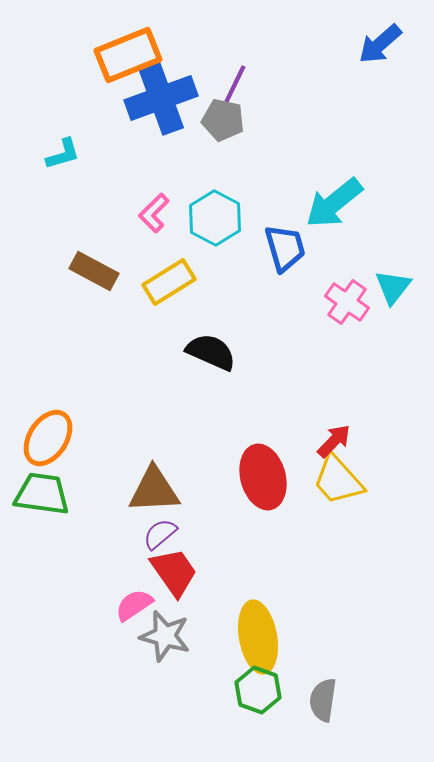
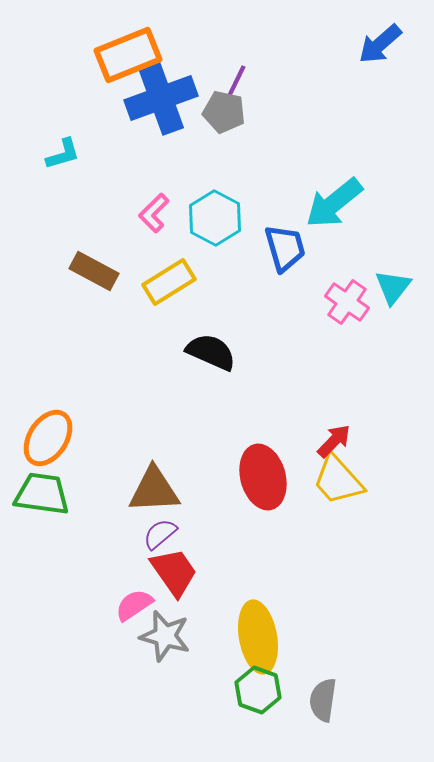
gray pentagon: moved 1 px right, 8 px up
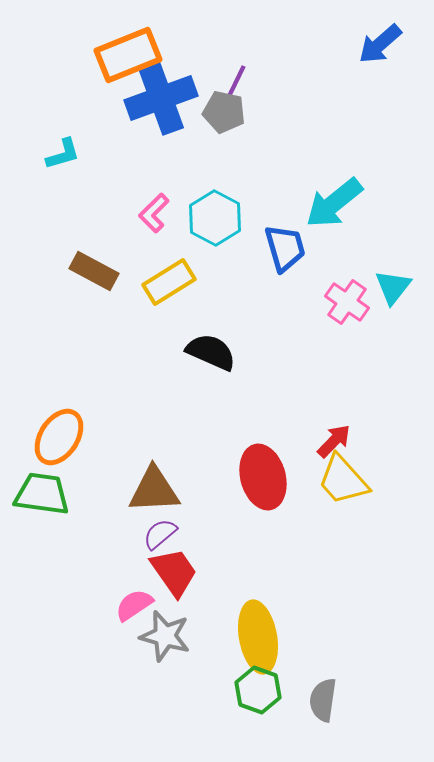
orange ellipse: moved 11 px right, 1 px up
yellow trapezoid: moved 5 px right
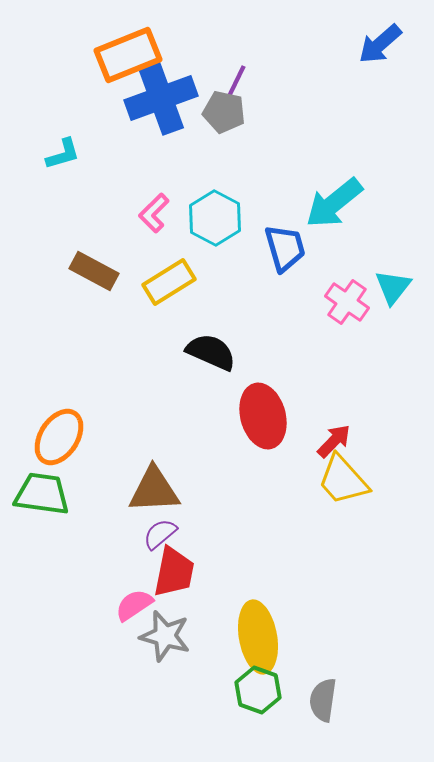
red ellipse: moved 61 px up
red trapezoid: rotated 46 degrees clockwise
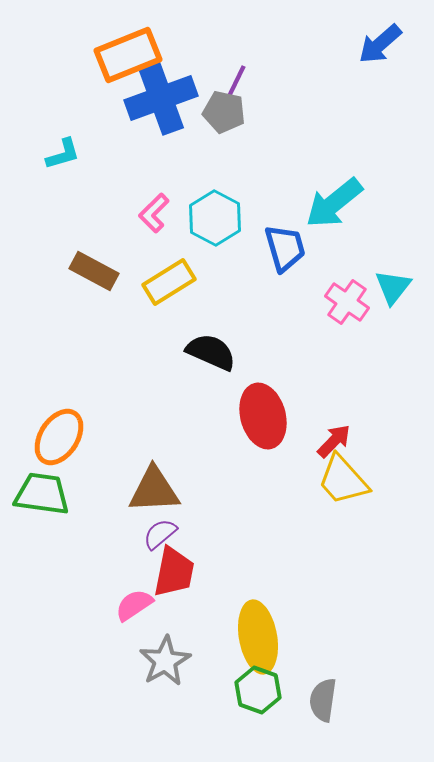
gray star: moved 25 px down; rotated 27 degrees clockwise
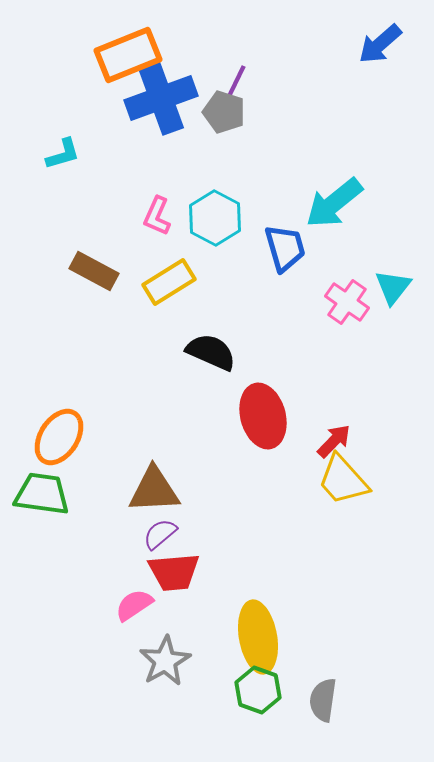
gray pentagon: rotated 6 degrees clockwise
pink L-shape: moved 3 px right, 3 px down; rotated 21 degrees counterclockwise
red trapezoid: rotated 74 degrees clockwise
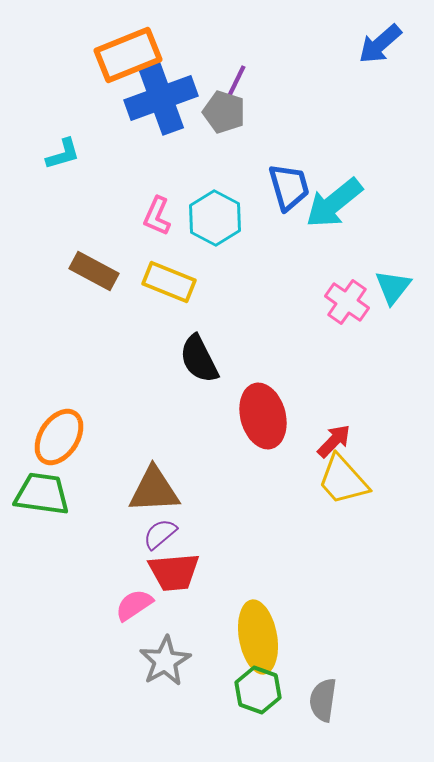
blue trapezoid: moved 4 px right, 61 px up
yellow rectangle: rotated 54 degrees clockwise
black semicircle: moved 12 px left, 7 px down; rotated 141 degrees counterclockwise
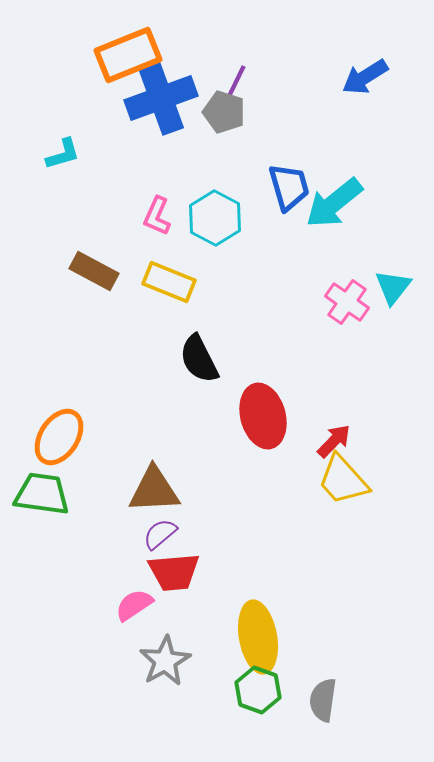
blue arrow: moved 15 px left, 33 px down; rotated 9 degrees clockwise
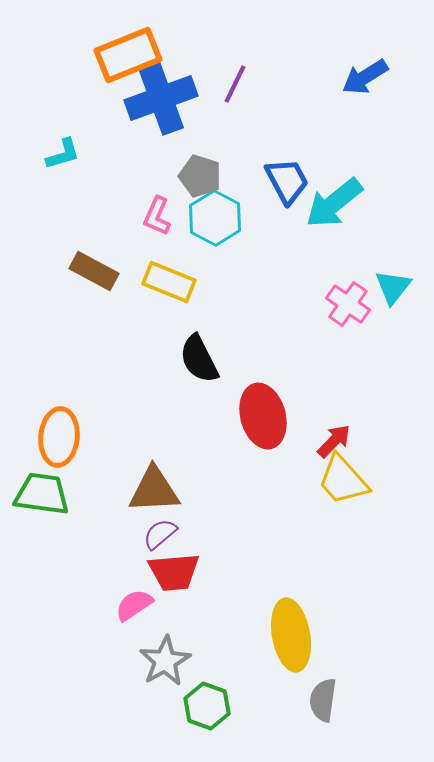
gray pentagon: moved 24 px left, 64 px down
blue trapezoid: moved 2 px left, 6 px up; rotated 12 degrees counterclockwise
pink cross: moved 1 px right, 2 px down
orange ellipse: rotated 28 degrees counterclockwise
yellow ellipse: moved 33 px right, 2 px up
green hexagon: moved 51 px left, 16 px down
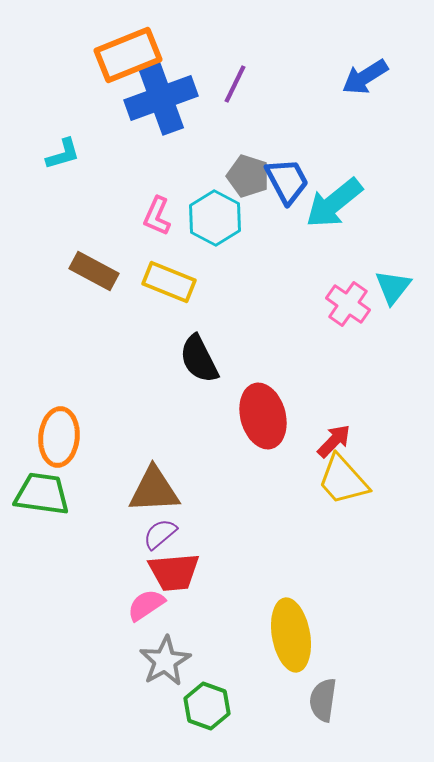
gray pentagon: moved 48 px right
pink semicircle: moved 12 px right
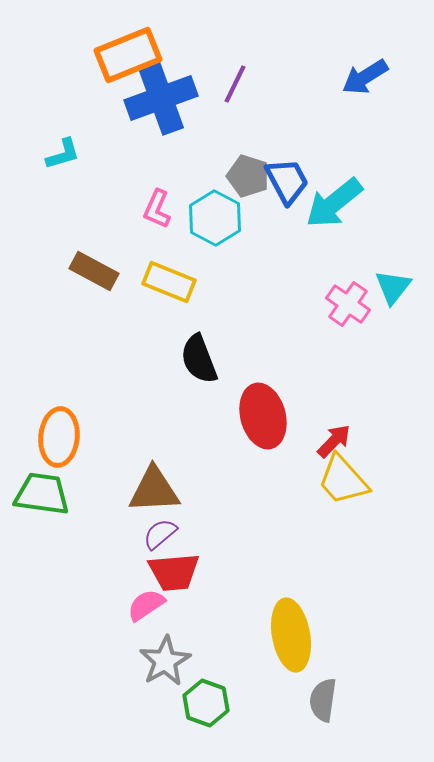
pink L-shape: moved 7 px up
black semicircle: rotated 6 degrees clockwise
green hexagon: moved 1 px left, 3 px up
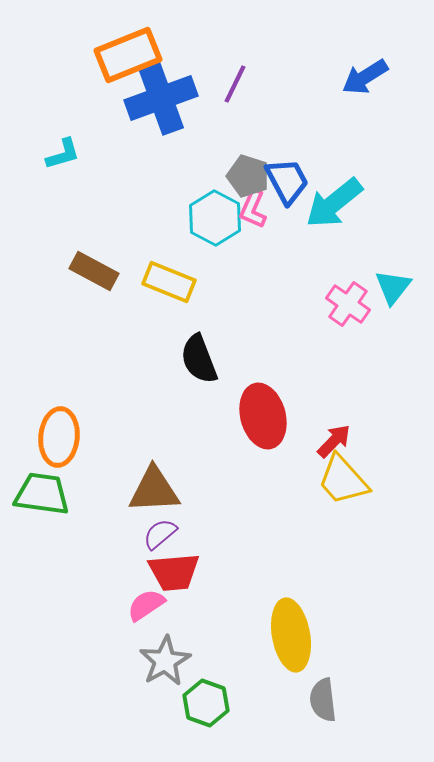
pink L-shape: moved 96 px right
gray semicircle: rotated 15 degrees counterclockwise
